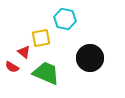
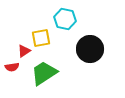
red triangle: moved 1 px up; rotated 48 degrees clockwise
black circle: moved 9 px up
red semicircle: rotated 40 degrees counterclockwise
green trapezoid: moved 2 px left; rotated 56 degrees counterclockwise
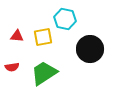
yellow square: moved 2 px right, 1 px up
red triangle: moved 7 px left, 15 px up; rotated 40 degrees clockwise
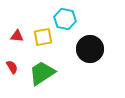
red semicircle: rotated 112 degrees counterclockwise
green trapezoid: moved 2 px left
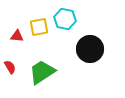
yellow square: moved 4 px left, 10 px up
red semicircle: moved 2 px left
green trapezoid: moved 1 px up
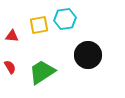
cyan hexagon: rotated 20 degrees counterclockwise
yellow square: moved 2 px up
red triangle: moved 5 px left
black circle: moved 2 px left, 6 px down
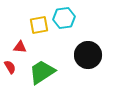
cyan hexagon: moved 1 px left, 1 px up
red triangle: moved 8 px right, 11 px down
